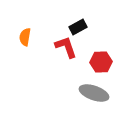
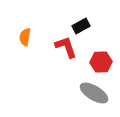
black rectangle: moved 3 px right, 1 px up
gray ellipse: rotated 12 degrees clockwise
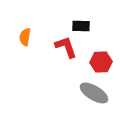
black rectangle: rotated 30 degrees clockwise
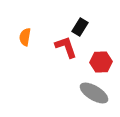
black rectangle: moved 1 px left, 1 px down; rotated 60 degrees counterclockwise
